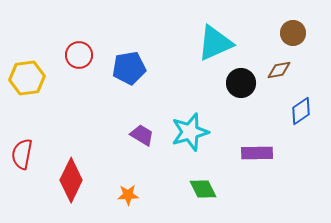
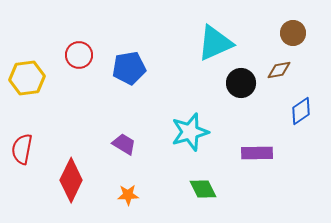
purple trapezoid: moved 18 px left, 9 px down
red semicircle: moved 5 px up
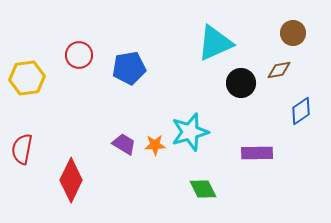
orange star: moved 27 px right, 50 px up
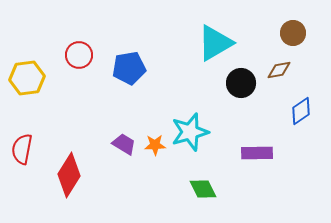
cyan triangle: rotated 6 degrees counterclockwise
red diamond: moved 2 px left, 5 px up; rotated 6 degrees clockwise
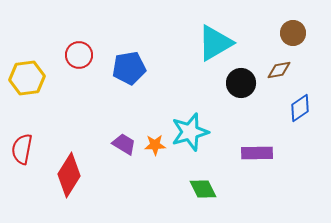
blue diamond: moved 1 px left, 3 px up
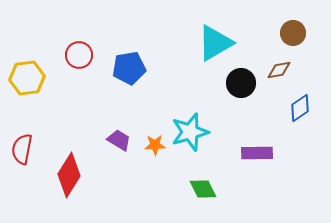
purple trapezoid: moved 5 px left, 4 px up
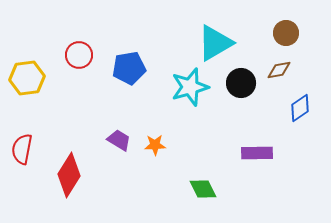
brown circle: moved 7 px left
cyan star: moved 45 px up
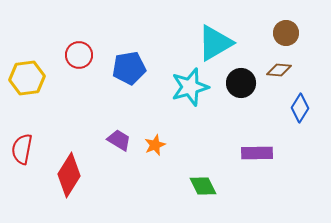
brown diamond: rotated 15 degrees clockwise
blue diamond: rotated 24 degrees counterclockwise
orange star: rotated 20 degrees counterclockwise
green diamond: moved 3 px up
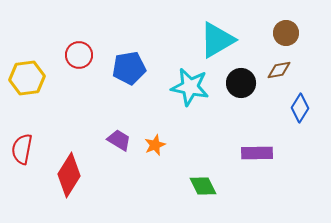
cyan triangle: moved 2 px right, 3 px up
brown diamond: rotated 15 degrees counterclockwise
cyan star: rotated 27 degrees clockwise
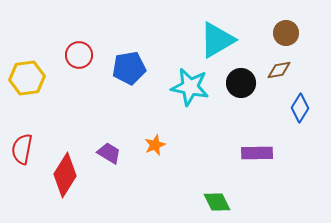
purple trapezoid: moved 10 px left, 13 px down
red diamond: moved 4 px left
green diamond: moved 14 px right, 16 px down
